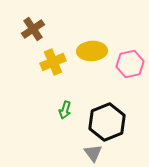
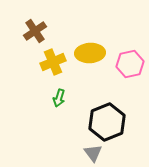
brown cross: moved 2 px right, 2 px down
yellow ellipse: moved 2 px left, 2 px down
green arrow: moved 6 px left, 12 px up
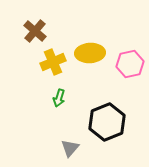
brown cross: rotated 15 degrees counterclockwise
gray triangle: moved 23 px left, 5 px up; rotated 18 degrees clockwise
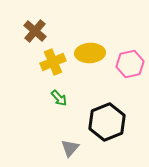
green arrow: rotated 60 degrees counterclockwise
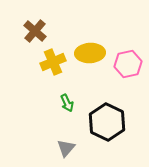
pink hexagon: moved 2 px left
green arrow: moved 8 px right, 5 px down; rotated 18 degrees clockwise
black hexagon: rotated 12 degrees counterclockwise
gray triangle: moved 4 px left
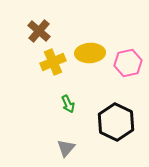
brown cross: moved 4 px right
pink hexagon: moved 1 px up
green arrow: moved 1 px right, 1 px down
black hexagon: moved 9 px right
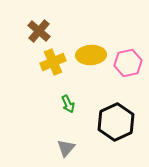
yellow ellipse: moved 1 px right, 2 px down
black hexagon: rotated 9 degrees clockwise
